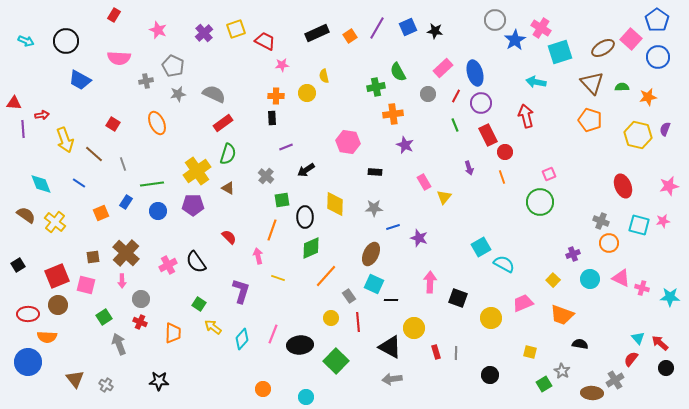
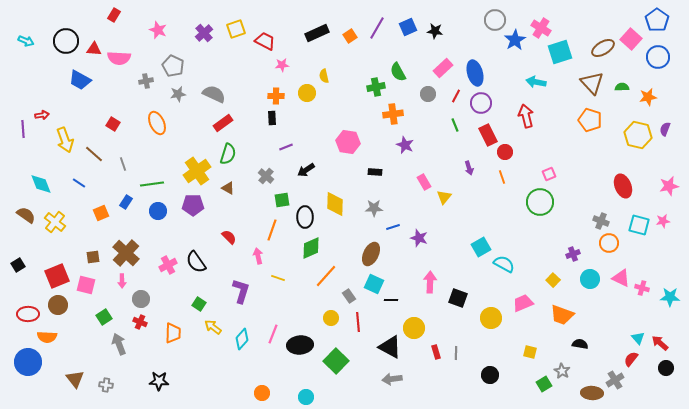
red triangle at (14, 103): moved 80 px right, 54 px up
gray cross at (106, 385): rotated 24 degrees counterclockwise
orange circle at (263, 389): moved 1 px left, 4 px down
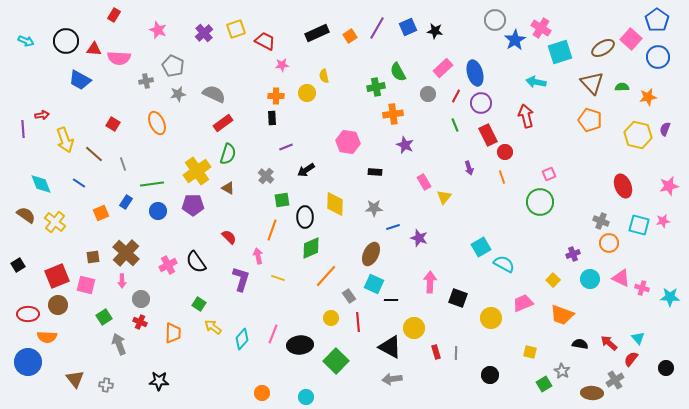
purple L-shape at (241, 291): moved 12 px up
red arrow at (660, 343): moved 51 px left
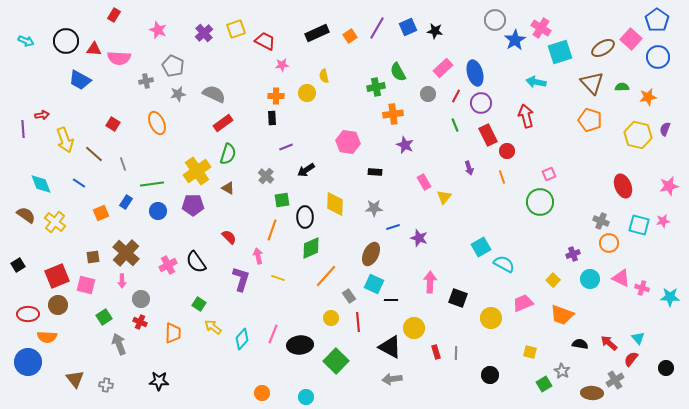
red circle at (505, 152): moved 2 px right, 1 px up
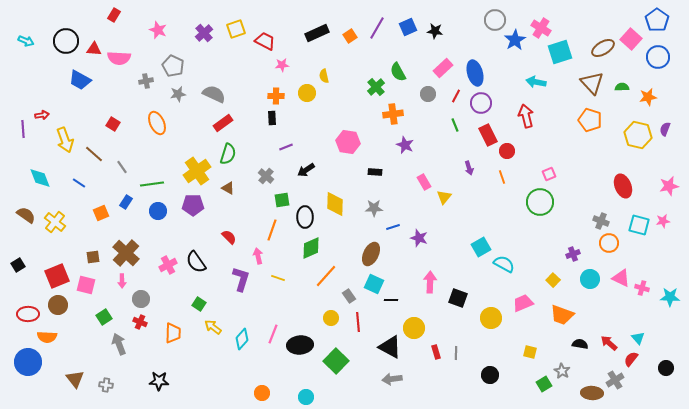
green cross at (376, 87): rotated 30 degrees counterclockwise
gray line at (123, 164): moved 1 px left, 3 px down; rotated 16 degrees counterclockwise
cyan diamond at (41, 184): moved 1 px left, 6 px up
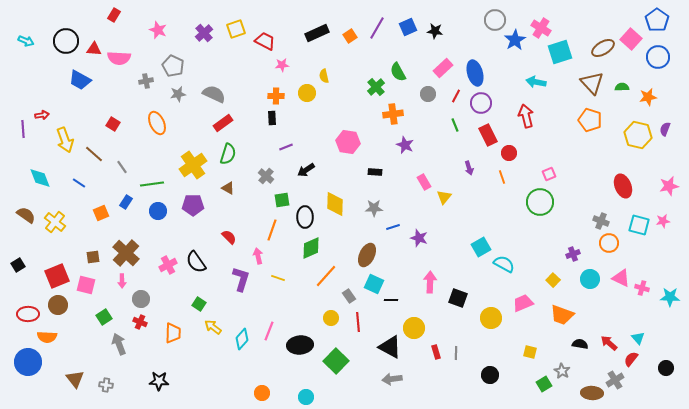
red circle at (507, 151): moved 2 px right, 2 px down
yellow cross at (197, 171): moved 4 px left, 6 px up
brown ellipse at (371, 254): moved 4 px left, 1 px down
pink line at (273, 334): moved 4 px left, 3 px up
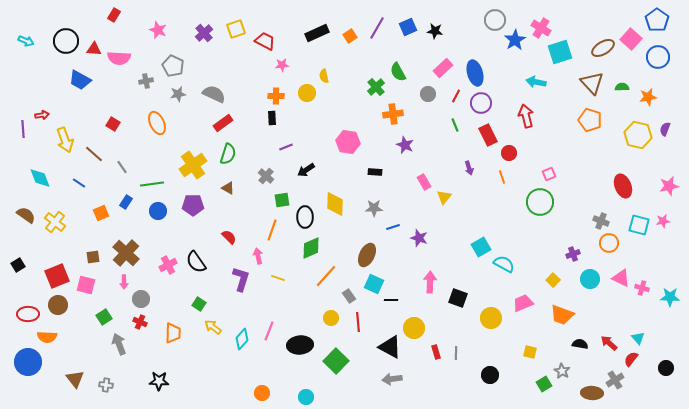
pink arrow at (122, 281): moved 2 px right, 1 px down
